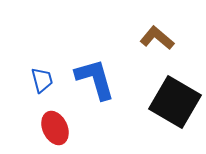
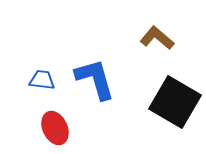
blue trapezoid: rotated 68 degrees counterclockwise
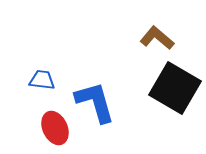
blue L-shape: moved 23 px down
black square: moved 14 px up
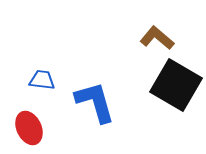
black square: moved 1 px right, 3 px up
red ellipse: moved 26 px left
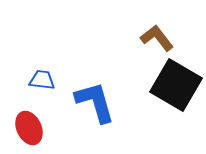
brown L-shape: rotated 12 degrees clockwise
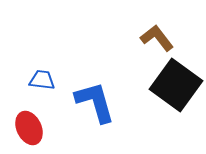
black square: rotated 6 degrees clockwise
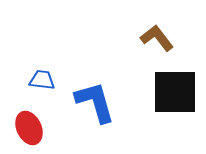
black square: moved 1 px left, 7 px down; rotated 36 degrees counterclockwise
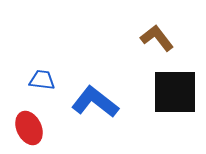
blue L-shape: rotated 36 degrees counterclockwise
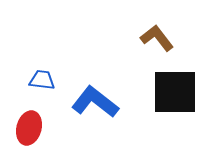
red ellipse: rotated 40 degrees clockwise
